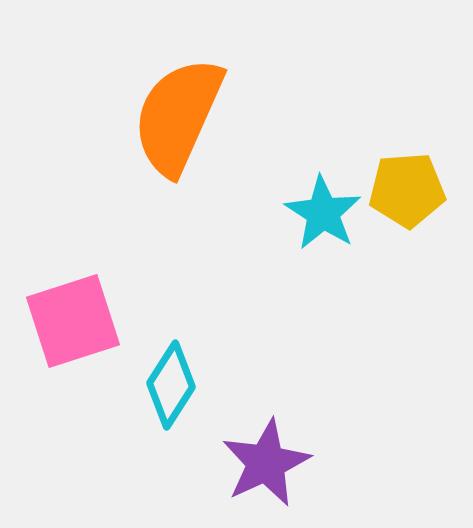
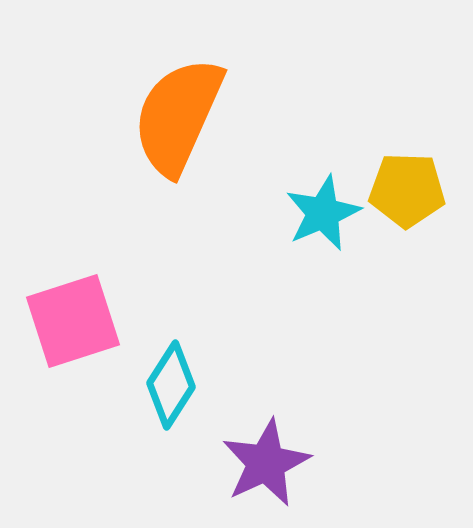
yellow pentagon: rotated 6 degrees clockwise
cyan star: rotated 16 degrees clockwise
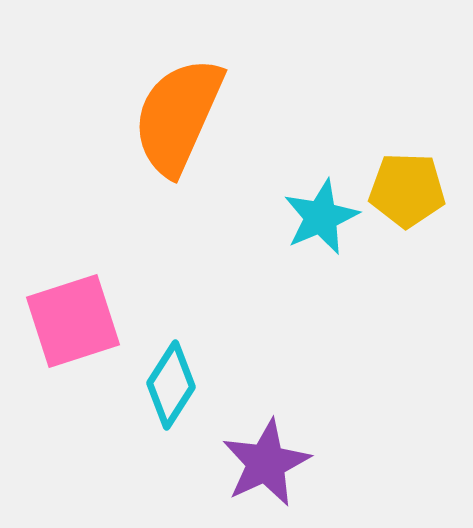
cyan star: moved 2 px left, 4 px down
